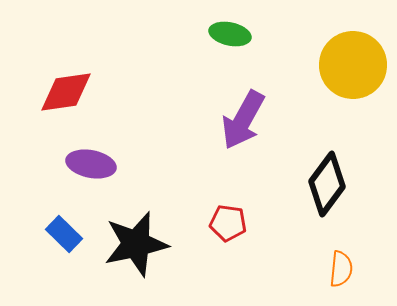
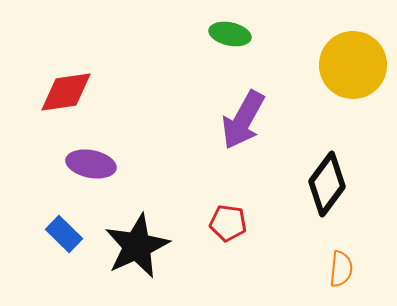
black star: moved 1 px right, 2 px down; rotated 12 degrees counterclockwise
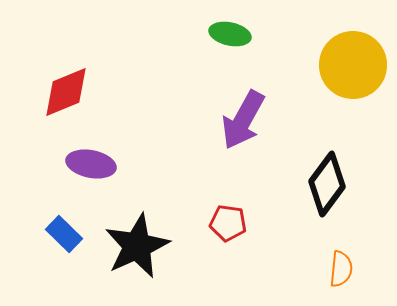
red diamond: rotated 14 degrees counterclockwise
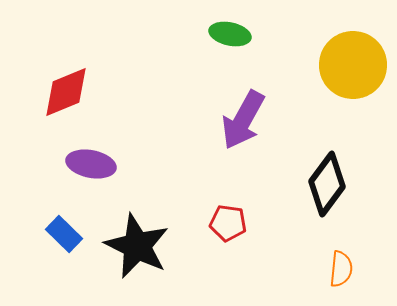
black star: rotated 22 degrees counterclockwise
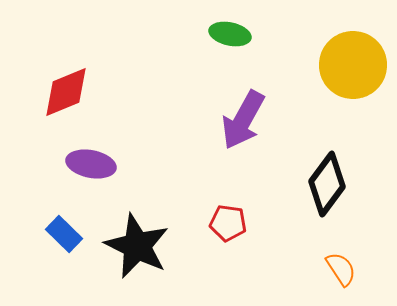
orange semicircle: rotated 39 degrees counterclockwise
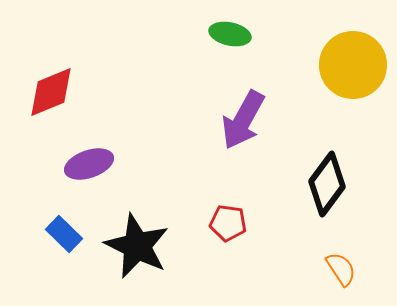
red diamond: moved 15 px left
purple ellipse: moved 2 px left; rotated 30 degrees counterclockwise
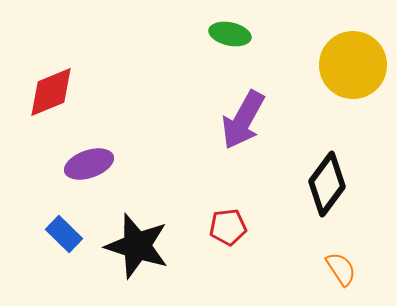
red pentagon: moved 4 px down; rotated 15 degrees counterclockwise
black star: rotated 8 degrees counterclockwise
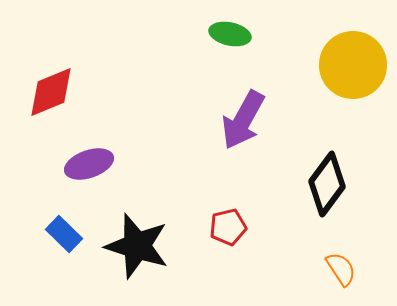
red pentagon: rotated 6 degrees counterclockwise
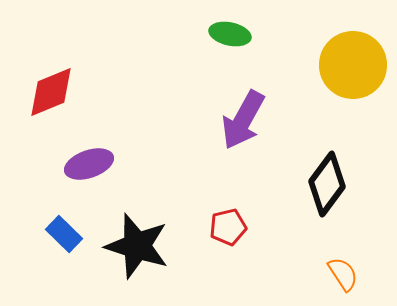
orange semicircle: moved 2 px right, 5 px down
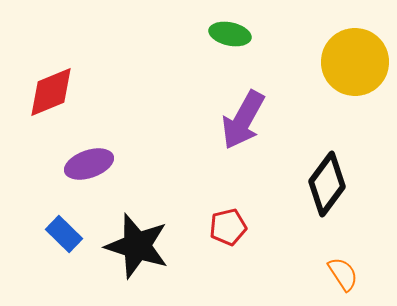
yellow circle: moved 2 px right, 3 px up
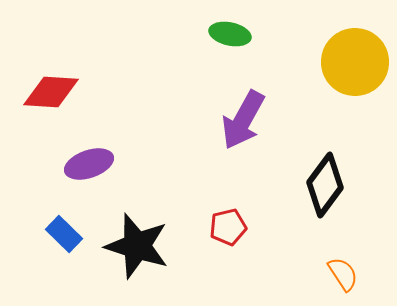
red diamond: rotated 26 degrees clockwise
black diamond: moved 2 px left, 1 px down
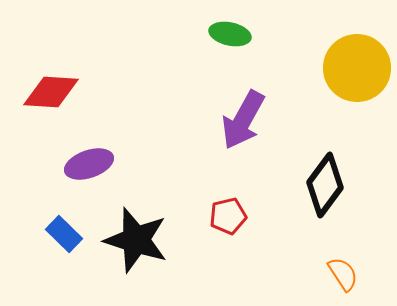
yellow circle: moved 2 px right, 6 px down
red pentagon: moved 11 px up
black star: moved 1 px left, 6 px up
